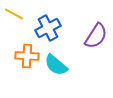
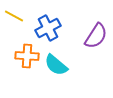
yellow line: moved 2 px down
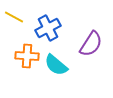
yellow line: moved 1 px down
purple semicircle: moved 5 px left, 8 px down
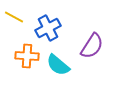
purple semicircle: moved 1 px right, 2 px down
cyan semicircle: moved 2 px right
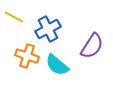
blue cross: moved 1 px down
orange cross: rotated 15 degrees clockwise
cyan semicircle: moved 1 px left
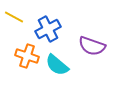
purple semicircle: rotated 76 degrees clockwise
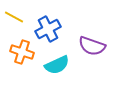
orange cross: moved 5 px left, 4 px up
cyan semicircle: rotated 65 degrees counterclockwise
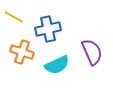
blue cross: rotated 15 degrees clockwise
purple semicircle: moved 6 px down; rotated 132 degrees counterclockwise
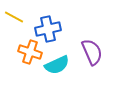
orange cross: moved 8 px right
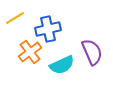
yellow line: moved 1 px right, 1 px down; rotated 60 degrees counterclockwise
orange cross: rotated 35 degrees clockwise
cyan semicircle: moved 5 px right
